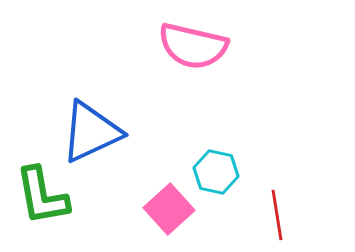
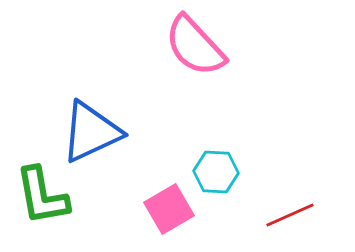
pink semicircle: moved 2 px right; rotated 34 degrees clockwise
cyan hexagon: rotated 9 degrees counterclockwise
pink square: rotated 12 degrees clockwise
red line: moved 13 px right; rotated 75 degrees clockwise
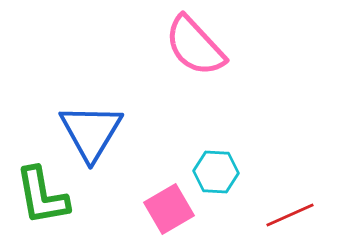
blue triangle: rotated 34 degrees counterclockwise
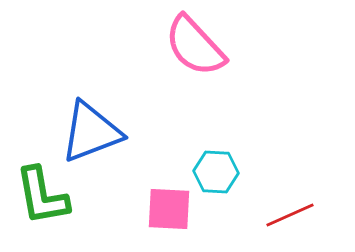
blue triangle: rotated 38 degrees clockwise
pink square: rotated 33 degrees clockwise
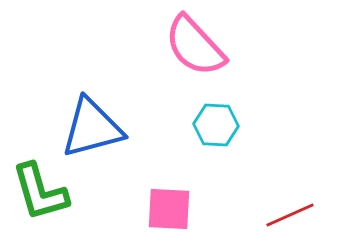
blue triangle: moved 1 px right, 4 px up; rotated 6 degrees clockwise
cyan hexagon: moved 47 px up
green L-shape: moved 2 px left, 4 px up; rotated 6 degrees counterclockwise
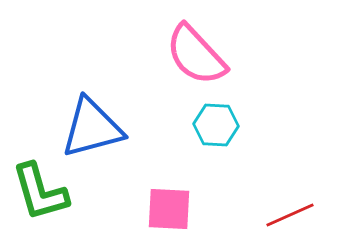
pink semicircle: moved 1 px right, 9 px down
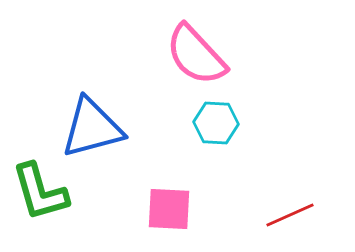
cyan hexagon: moved 2 px up
